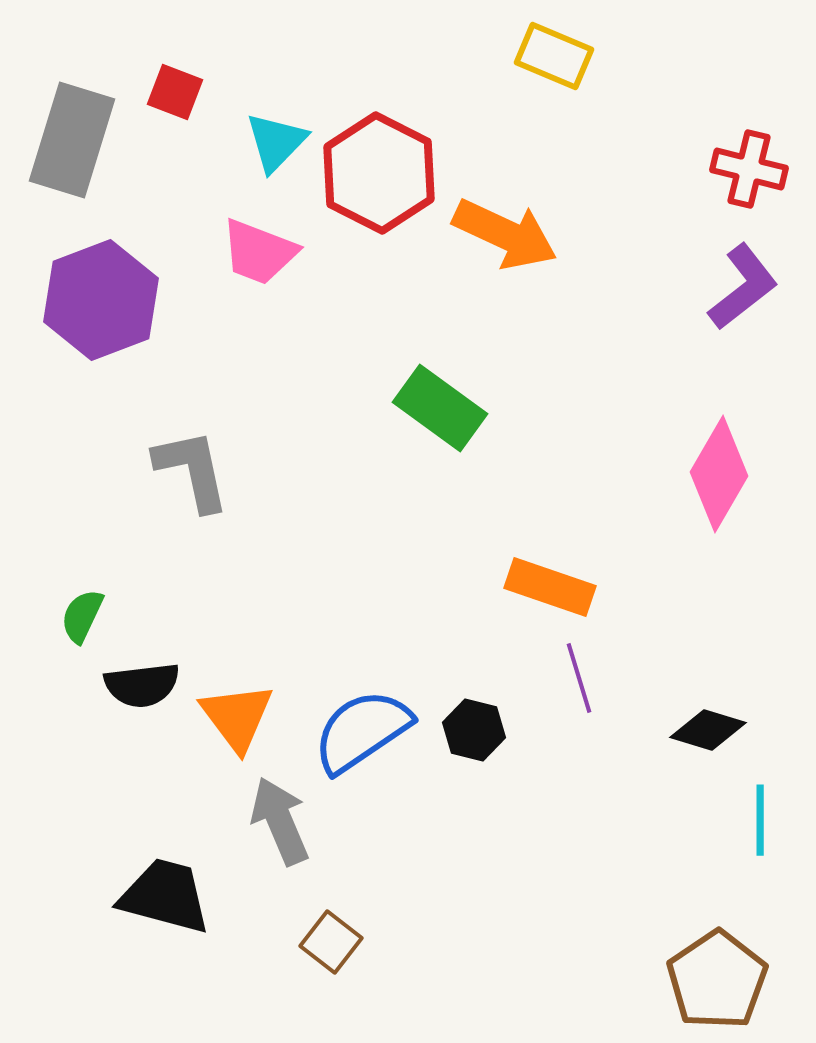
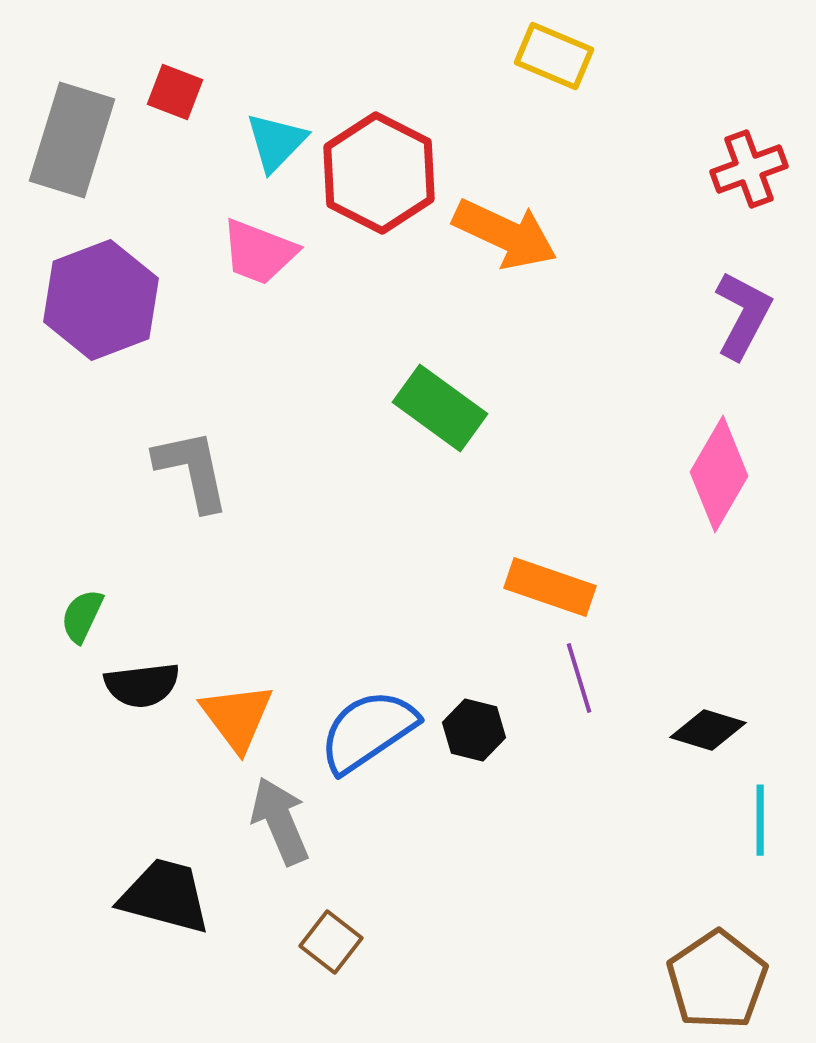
red cross: rotated 34 degrees counterclockwise
purple L-shape: moved 28 px down; rotated 24 degrees counterclockwise
blue semicircle: moved 6 px right
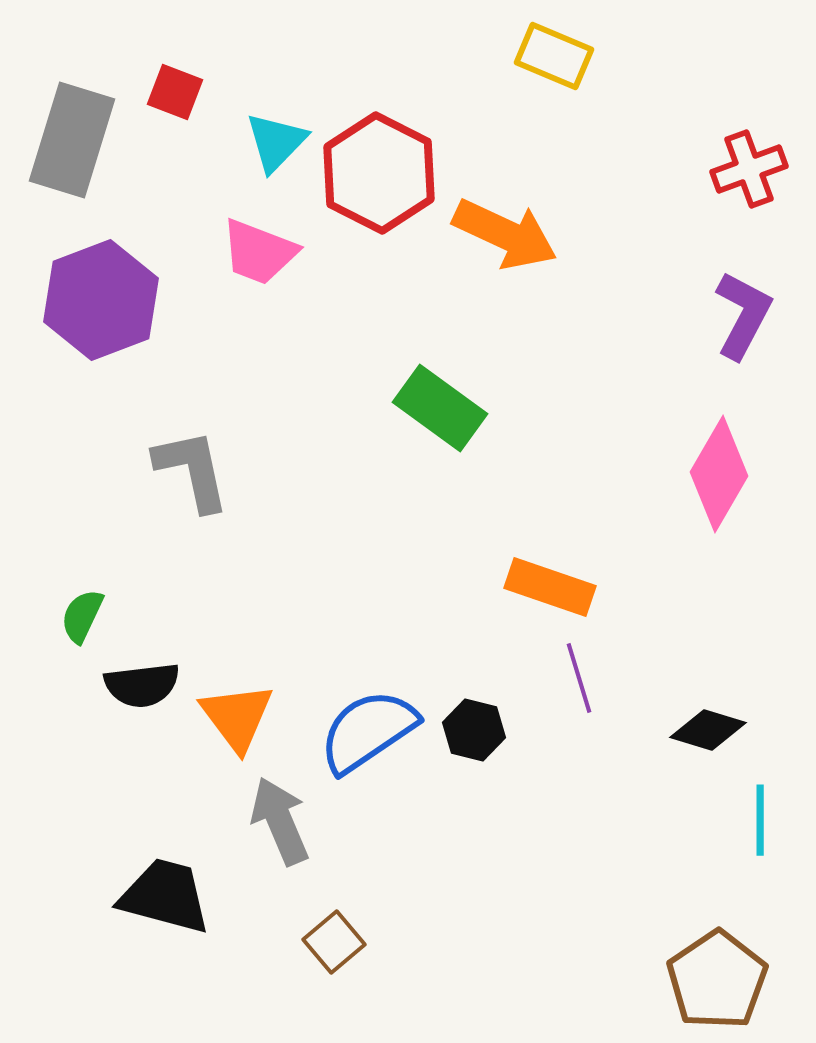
brown square: moved 3 px right; rotated 12 degrees clockwise
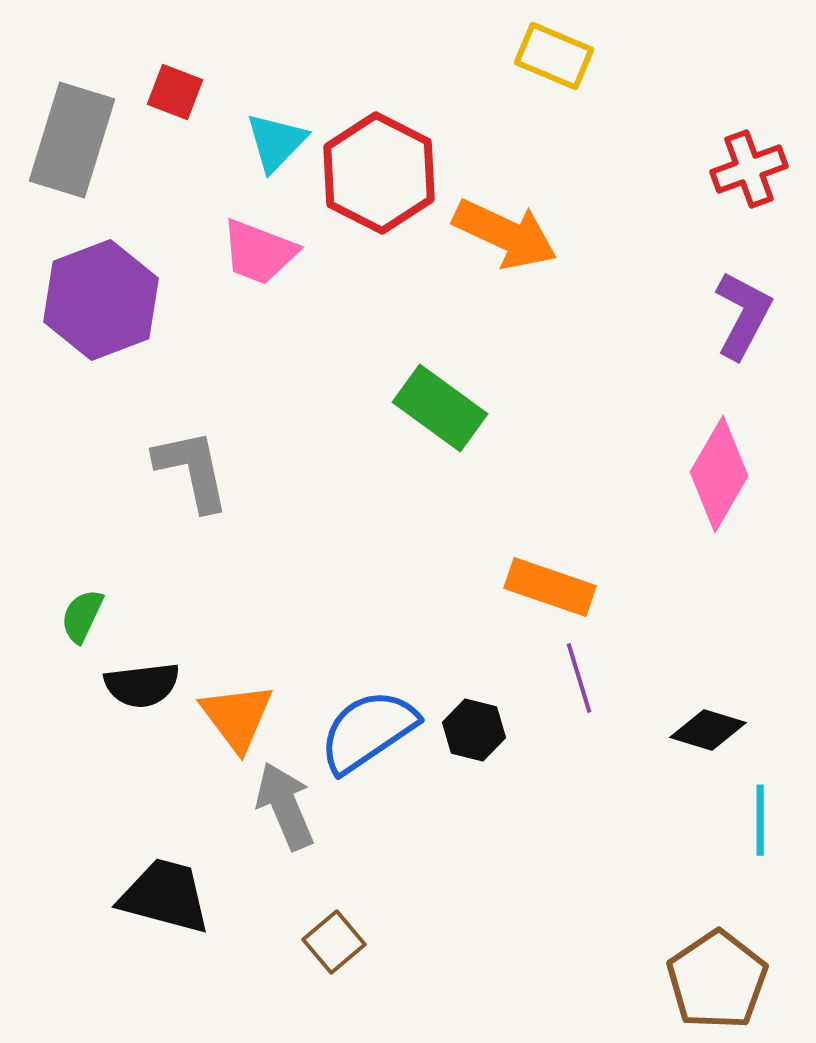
gray arrow: moved 5 px right, 15 px up
